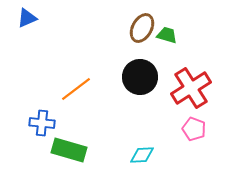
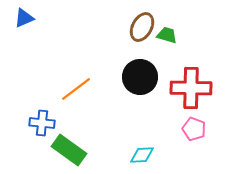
blue triangle: moved 3 px left
brown ellipse: moved 1 px up
red cross: rotated 33 degrees clockwise
green rectangle: rotated 20 degrees clockwise
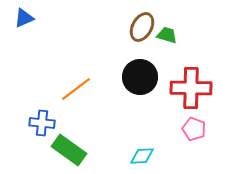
cyan diamond: moved 1 px down
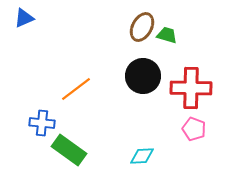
black circle: moved 3 px right, 1 px up
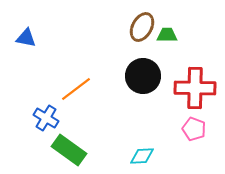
blue triangle: moved 2 px right, 20 px down; rotated 35 degrees clockwise
green trapezoid: rotated 15 degrees counterclockwise
red cross: moved 4 px right
blue cross: moved 4 px right, 5 px up; rotated 25 degrees clockwise
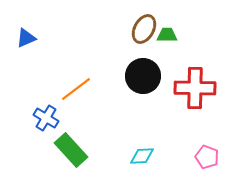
brown ellipse: moved 2 px right, 2 px down
blue triangle: rotated 35 degrees counterclockwise
pink pentagon: moved 13 px right, 28 px down
green rectangle: moved 2 px right; rotated 12 degrees clockwise
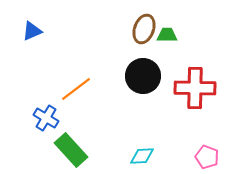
brown ellipse: rotated 8 degrees counterclockwise
blue triangle: moved 6 px right, 7 px up
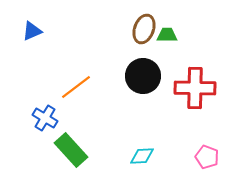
orange line: moved 2 px up
blue cross: moved 1 px left
